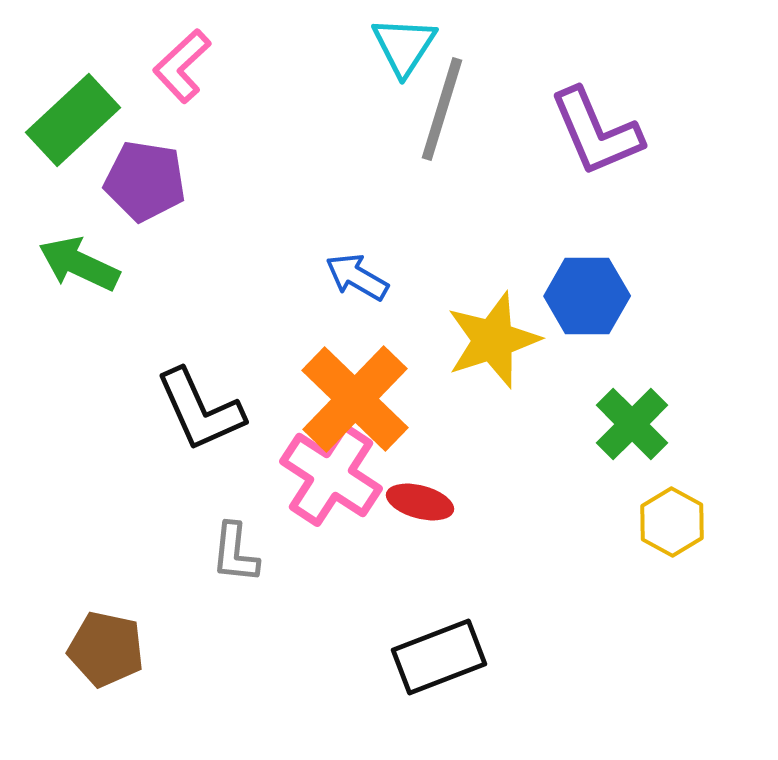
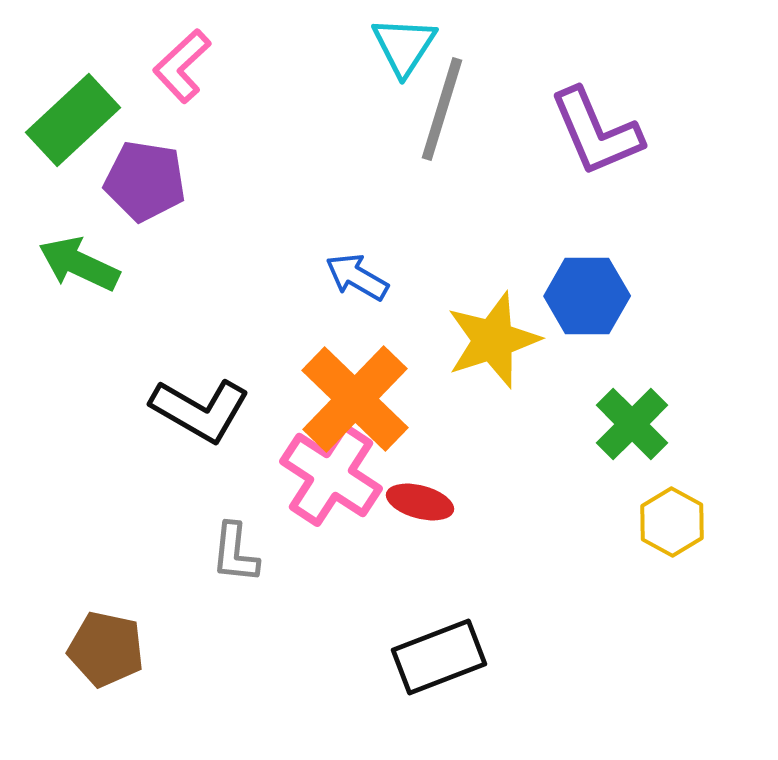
black L-shape: rotated 36 degrees counterclockwise
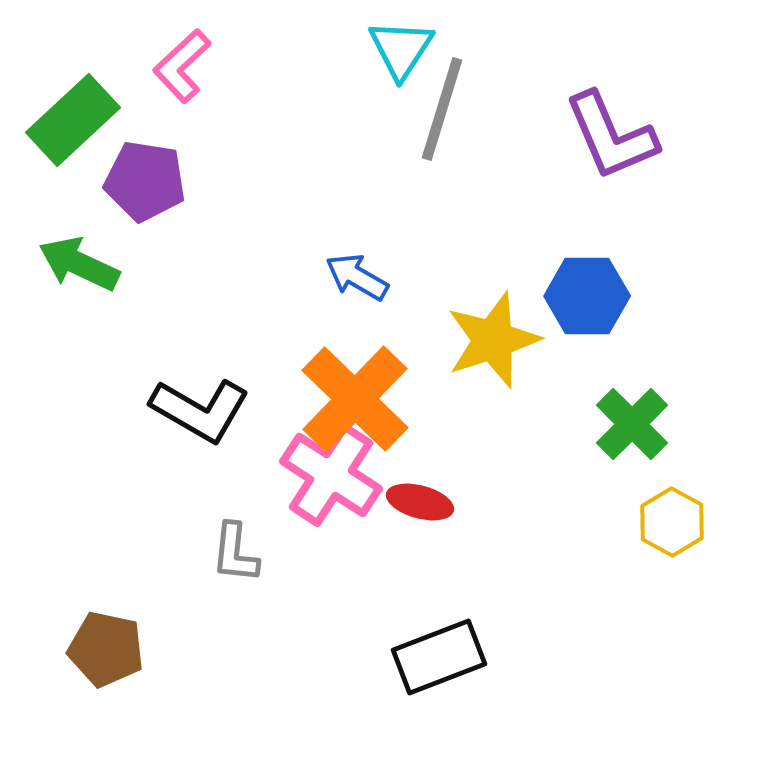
cyan triangle: moved 3 px left, 3 px down
purple L-shape: moved 15 px right, 4 px down
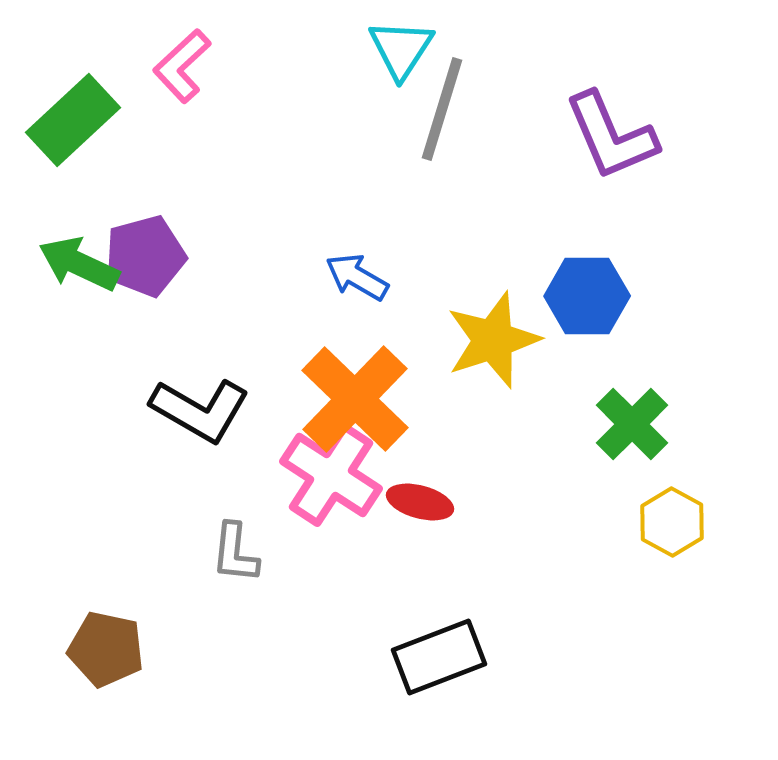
purple pentagon: moved 75 px down; rotated 24 degrees counterclockwise
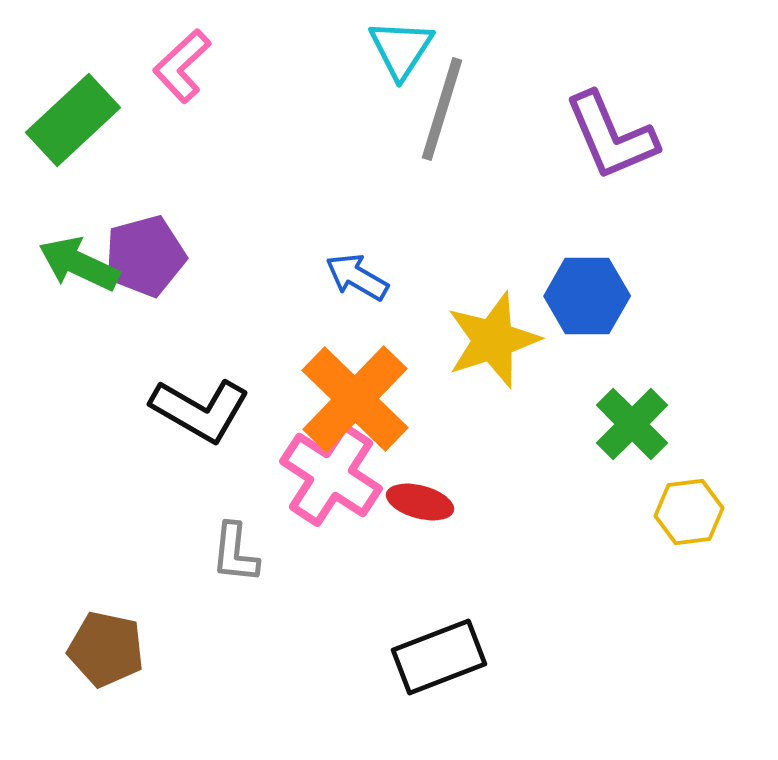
yellow hexagon: moved 17 px right, 10 px up; rotated 24 degrees clockwise
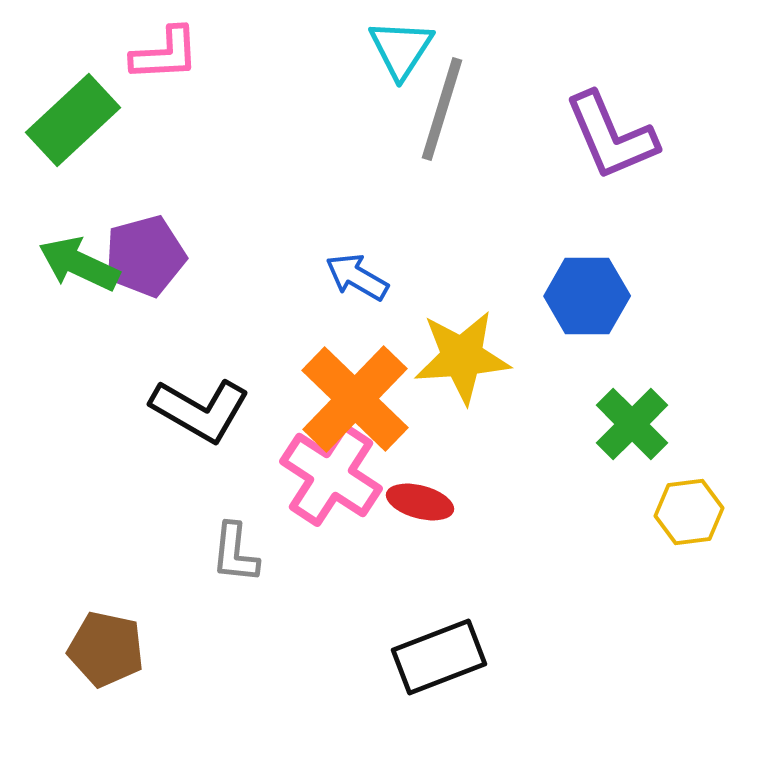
pink L-shape: moved 17 px left, 12 px up; rotated 140 degrees counterclockwise
yellow star: moved 31 px left, 17 px down; rotated 14 degrees clockwise
